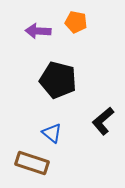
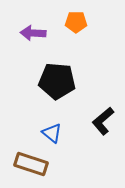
orange pentagon: rotated 10 degrees counterclockwise
purple arrow: moved 5 px left, 2 px down
black pentagon: moved 1 px left, 1 px down; rotated 9 degrees counterclockwise
brown rectangle: moved 1 px left, 1 px down
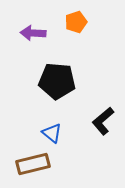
orange pentagon: rotated 20 degrees counterclockwise
brown rectangle: moved 2 px right; rotated 32 degrees counterclockwise
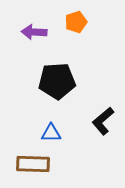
purple arrow: moved 1 px right, 1 px up
black pentagon: rotated 9 degrees counterclockwise
blue triangle: moved 1 px left; rotated 40 degrees counterclockwise
brown rectangle: rotated 16 degrees clockwise
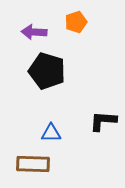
black pentagon: moved 10 px left, 10 px up; rotated 21 degrees clockwise
black L-shape: rotated 44 degrees clockwise
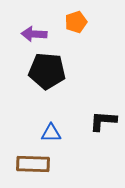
purple arrow: moved 2 px down
black pentagon: rotated 12 degrees counterclockwise
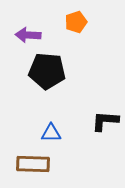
purple arrow: moved 6 px left, 1 px down
black L-shape: moved 2 px right
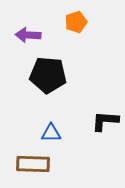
black pentagon: moved 1 px right, 4 px down
